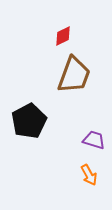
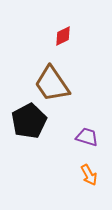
brown trapezoid: moved 22 px left, 9 px down; rotated 126 degrees clockwise
purple trapezoid: moved 7 px left, 3 px up
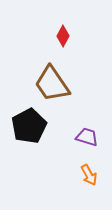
red diamond: rotated 35 degrees counterclockwise
black pentagon: moved 5 px down
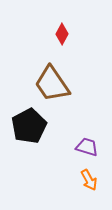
red diamond: moved 1 px left, 2 px up
purple trapezoid: moved 10 px down
orange arrow: moved 5 px down
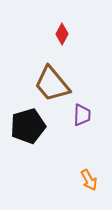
brown trapezoid: rotated 6 degrees counterclockwise
black pentagon: moved 1 px left; rotated 12 degrees clockwise
purple trapezoid: moved 5 px left, 32 px up; rotated 75 degrees clockwise
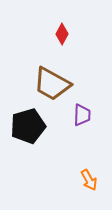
brown trapezoid: rotated 21 degrees counterclockwise
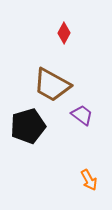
red diamond: moved 2 px right, 1 px up
brown trapezoid: moved 1 px down
purple trapezoid: rotated 55 degrees counterclockwise
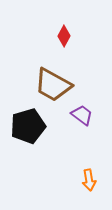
red diamond: moved 3 px down
brown trapezoid: moved 1 px right
orange arrow: rotated 20 degrees clockwise
